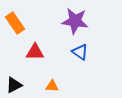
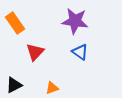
red triangle: rotated 48 degrees counterclockwise
orange triangle: moved 2 px down; rotated 24 degrees counterclockwise
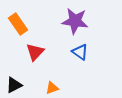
orange rectangle: moved 3 px right, 1 px down
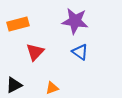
orange rectangle: rotated 70 degrees counterclockwise
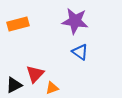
red triangle: moved 22 px down
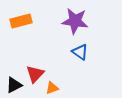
orange rectangle: moved 3 px right, 3 px up
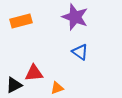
purple star: moved 4 px up; rotated 12 degrees clockwise
red triangle: moved 1 px left, 1 px up; rotated 42 degrees clockwise
orange triangle: moved 5 px right
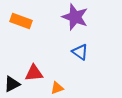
orange rectangle: rotated 35 degrees clockwise
black triangle: moved 2 px left, 1 px up
